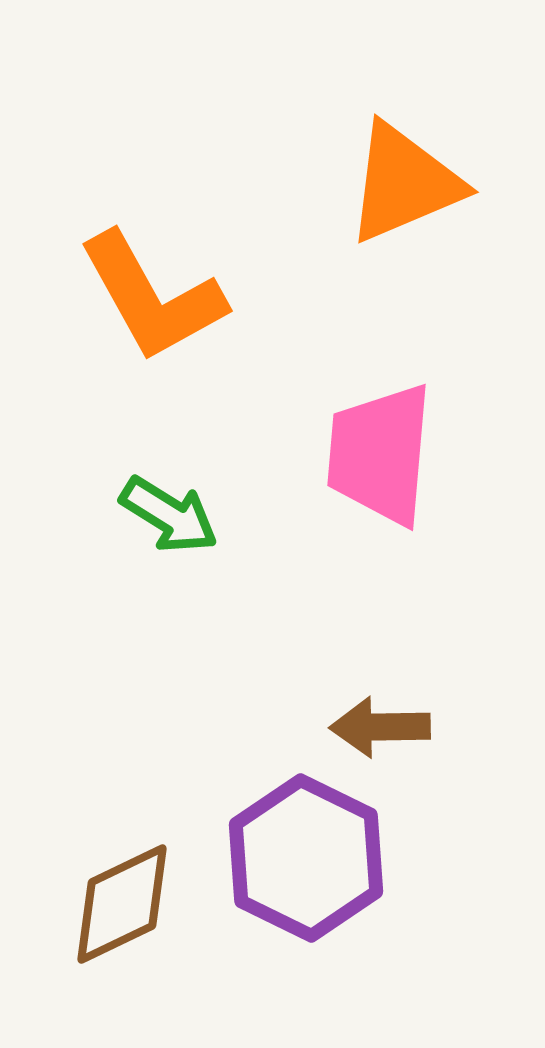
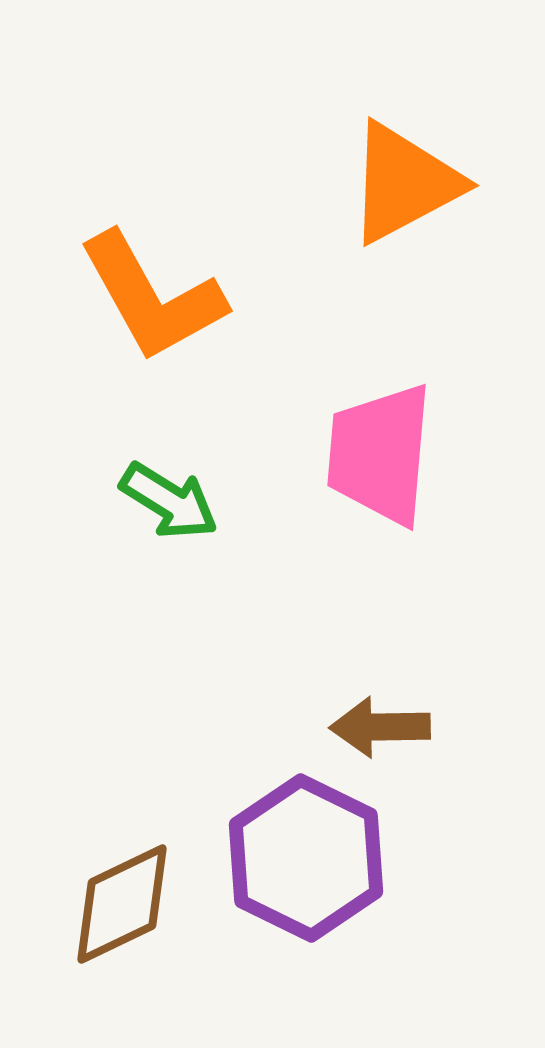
orange triangle: rotated 5 degrees counterclockwise
green arrow: moved 14 px up
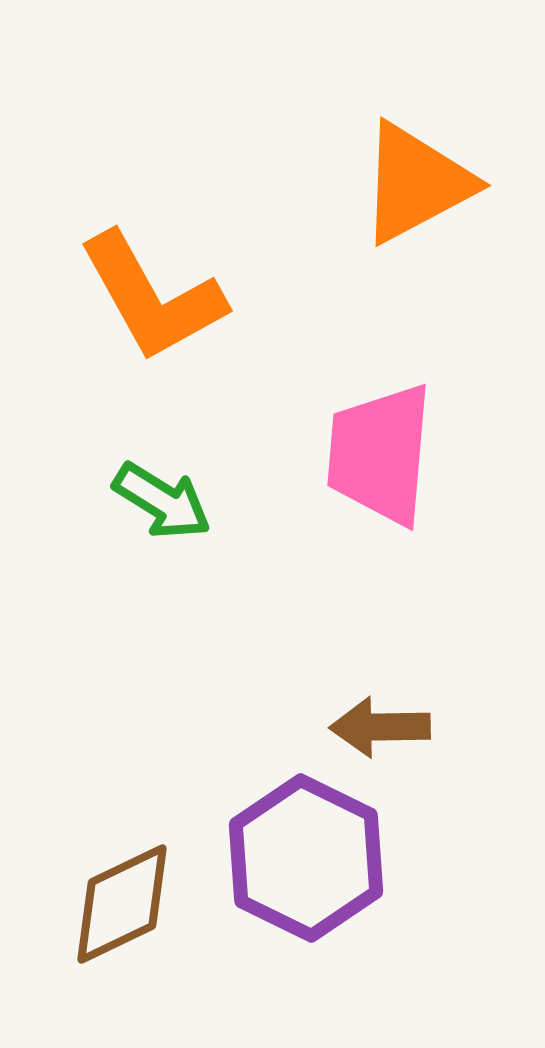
orange triangle: moved 12 px right
green arrow: moved 7 px left
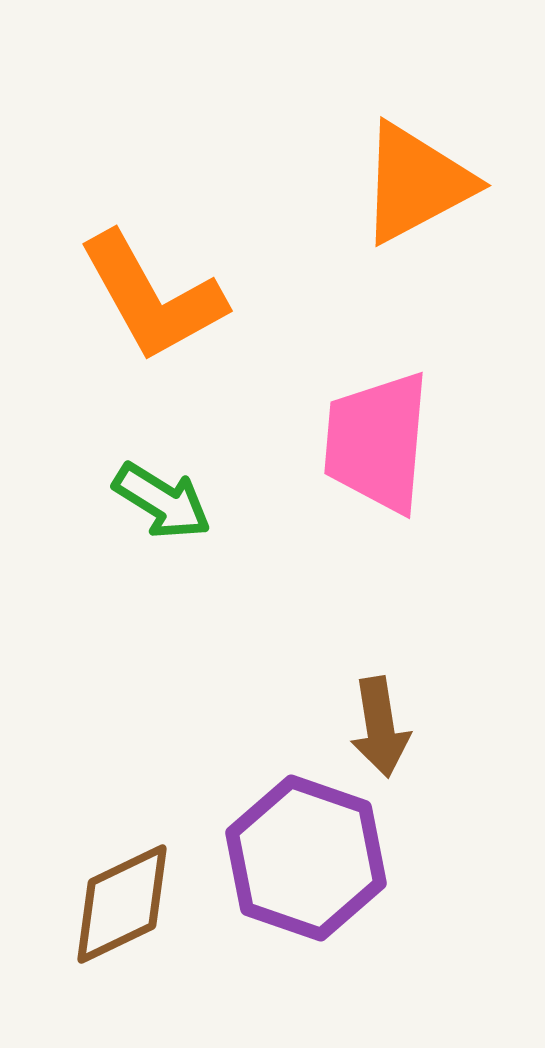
pink trapezoid: moved 3 px left, 12 px up
brown arrow: rotated 98 degrees counterclockwise
purple hexagon: rotated 7 degrees counterclockwise
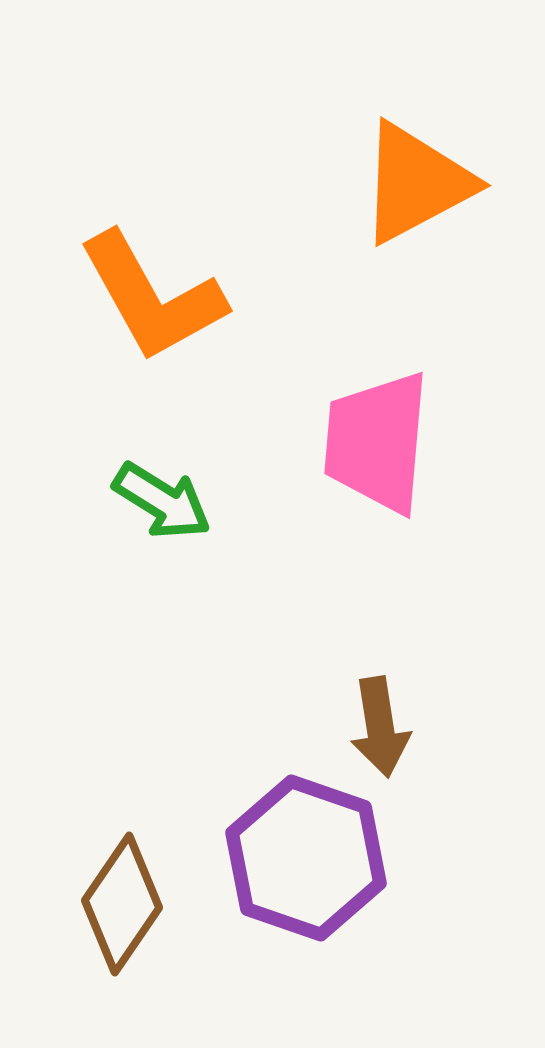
brown diamond: rotated 30 degrees counterclockwise
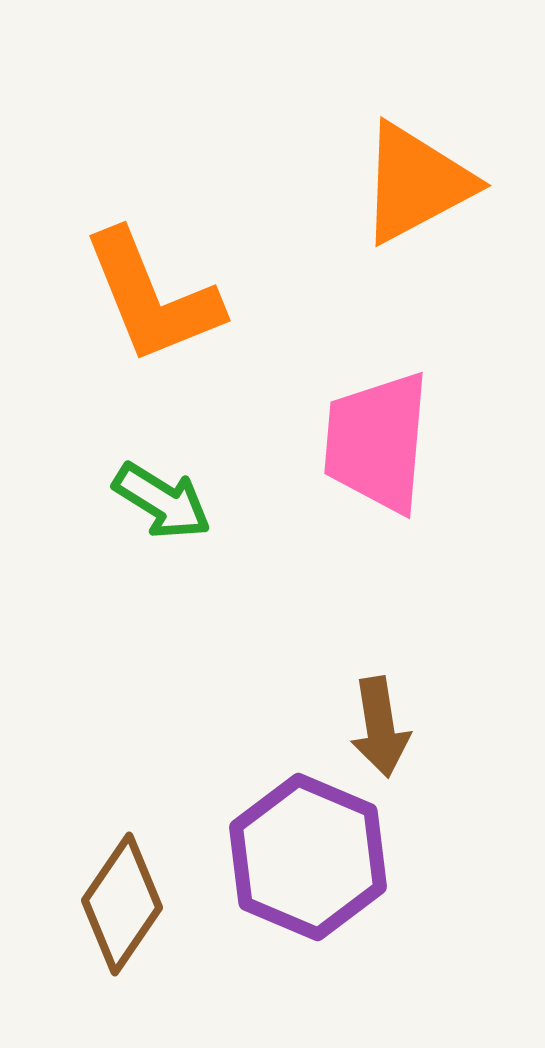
orange L-shape: rotated 7 degrees clockwise
purple hexagon: moved 2 px right, 1 px up; rotated 4 degrees clockwise
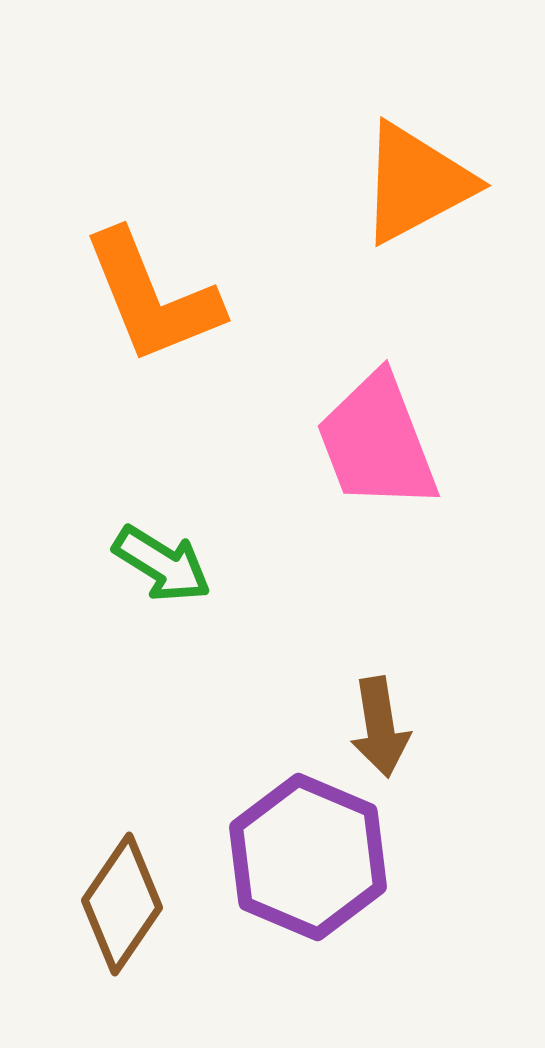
pink trapezoid: rotated 26 degrees counterclockwise
green arrow: moved 63 px down
